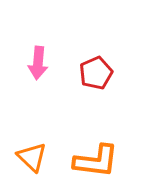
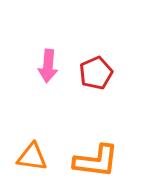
pink arrow: moved 10 px right, 3 px down
orange triangle: rotated 36 degrees counterclockwise
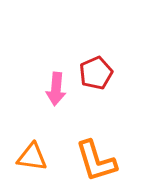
pink arrow: moved 8 px right, 23 px down
orange L-shape: rotated 66 degrees clockwise
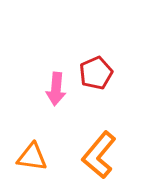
orange L-shape: moved 3 px right, 6 px up; rotated 57 degrees clockwise
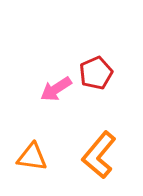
pink arrow: rotated 52 degrees clockwise
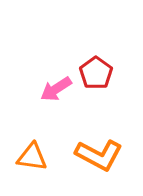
red pentagon: rotated 12 degrees counterclockwise
orange L-shape: rotated 102 degrees counterclockwise
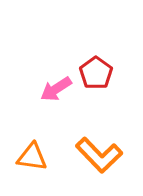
orange L-shape: rotated 18 degrees clockwise
